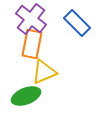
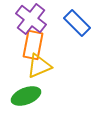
orange rectangle: moved 1 px right, 1 px down
yellow triangle: moved 5 px left, 6 px up
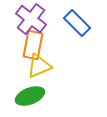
green ellipse: moved 4 px right
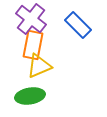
blue rectangle: moved 1 px right, 2 px down
green ellipse: rotated 12 degrees clockwise
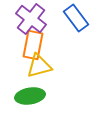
blue rectangle: moved 2 px left, 7 px up; rotated 8 degrees clockwise
yellow triangle: rotated 8 degrees clockwise
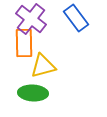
orange rectangle: moved 9 px left, 2 px up; rotated 12 degrees counterclockwise
yellow triangle: moved 4 px right
green ellipse: moved 3 px right, 3 px up; rotated 12 degrees clockwise
